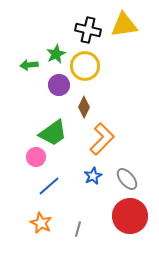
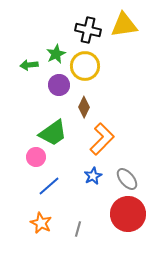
red circle: moved 2 px left, 2 px up
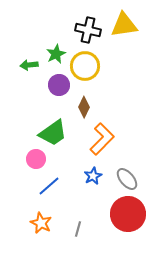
pink circle: moved 2 px down
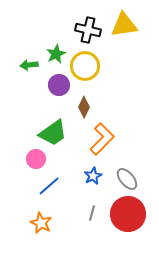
gray line: moved 14 px right, 16 px up
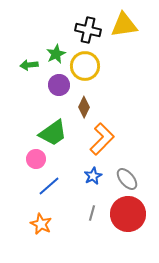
orange star: moved 1 px down
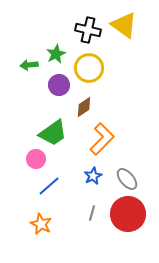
yellow triangle: rotated 44 degrees clockwise
yellow circle: moved 4 px right, 2 px down
brown diamond: rotated 30 degrees clockwise
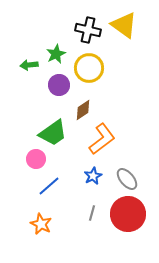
brown diamond: moved 1 px left, 3 px down
orange L-shape: rotated 8 degrees clockwise
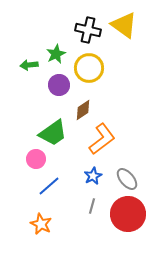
gray line: moved 7 px up
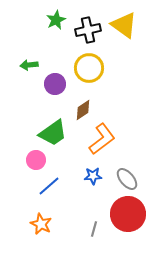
black cross: rotated 25 degrees counterclockwise
green star: moved 34 px up
purple circle: moved 4 px left, 1 px up
pink circle: moved 1 px down
blue star: rotated 24 degrees clockwise
gray line: moved 2 px right, 23 px down
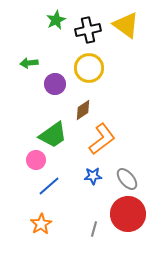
yellow triangle: moved 2 px right
green arrow: moved 2 px up
green trapezoid: moved 2 px down
orange star: rotated 15 degrees clockwise
